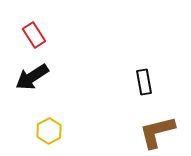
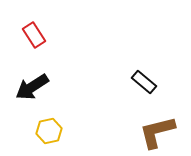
black arrow: moved 10 px down
black rectangle: rotated 40 degrees counterclockwise
yellow hexagon: rotated 15 degrees clockwise
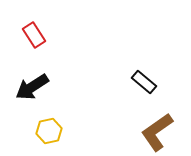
brown L-shape: rotated 21 degrees counterclockwise
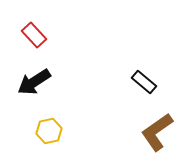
red rectangle: rotated 10 degrees counterclockwise
black arrow: moved 2 px right, 5 px up
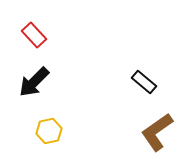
black arrow: rotated 12 degrees counterclockwise
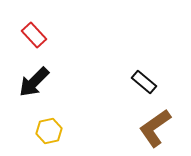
brown L-shape: moved 2 px left, 4 px up
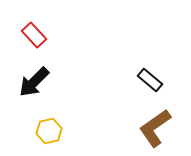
black rectangle: moved 6 px right, 2 px up
